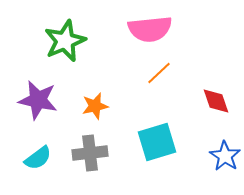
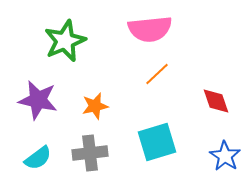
orange line: moved 2 px left, 1 px down
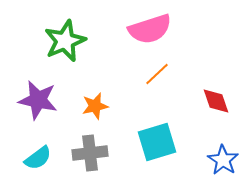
pink semicircle: rotated 12 degrees counterclockwise
blue star: moved 2 px left, 4 px down
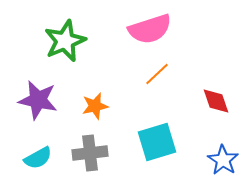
cyan semicircle: rotated 8 degrees clockwise
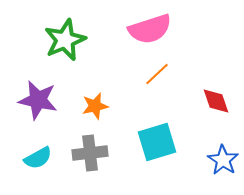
green star: moved 1 px up
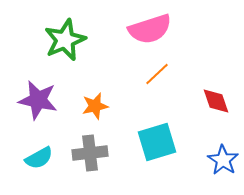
cyan semicircle: moved 1 px right
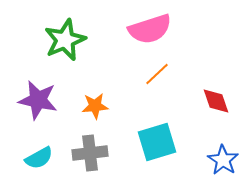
orange star: rotated 8 degrees clockwise
